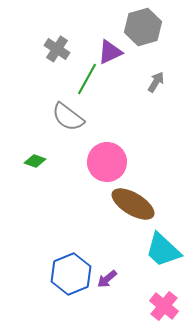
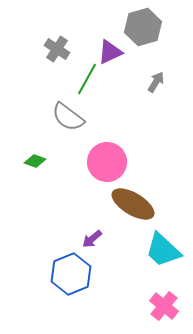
purple arrow: moved 15 px left, 40 px up
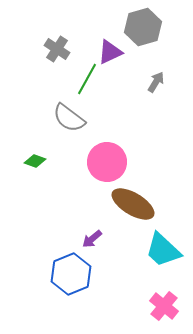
gray semicircle: moved 1 px right, 1 px down
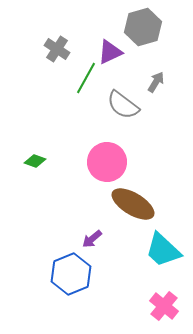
green line: moved 1 px left, 1 px up
gray semicircle: moved 54 px right, 13 px up
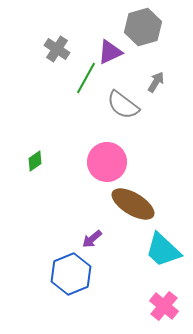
green diamond: rotated 55 degrees counterclockwise
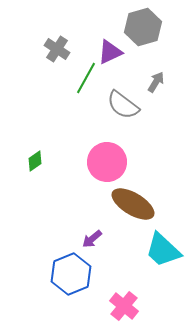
pink cross: moved 40 px left
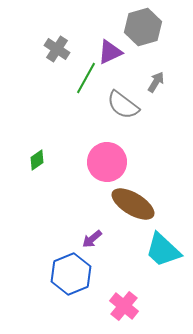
green diamond: moved 2 px right, 1 px up
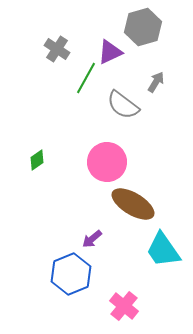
cyan trapezoid: rotated 12 degrees clockwise
